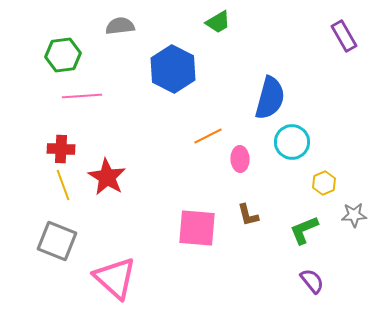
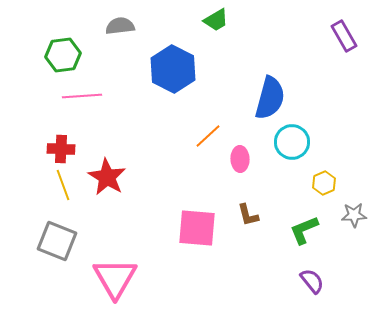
green trapezoid: moved 2 px left, 2 px up
orange line: rotated 16 degrees counterclockwise
pink triangle: rotated 18 degrees clockwise
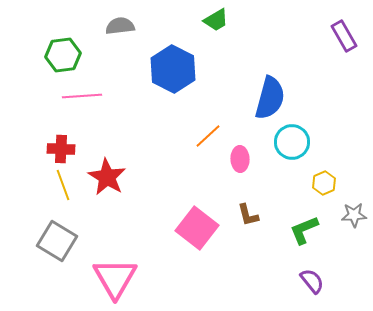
pink square: rotated 33 degrees clockwise
gray square: rotated 9 degrees clockwise
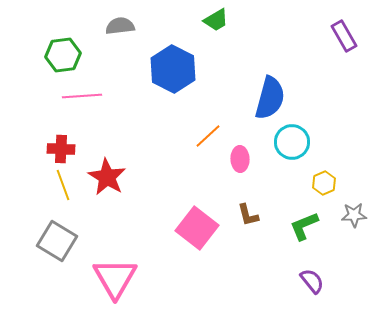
green L-shape: moved 4 px up
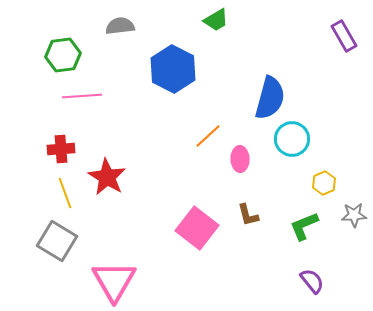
cyan circle: moved 3 px up
red cross: rotated 8 degrees counterclockwise
yellow line: moved 2 px right, 8 px down
pink triangle: moved 1 px left, 3 px down
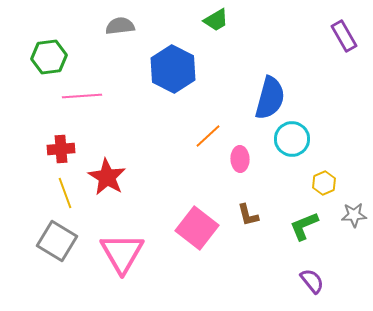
green hexagon: moved 14 px left, 2 px down
pink triangle: moved 8 px right, 28 px up
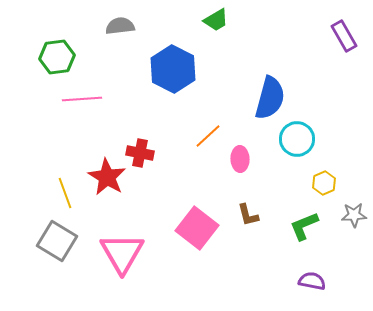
green hexagon: moved 8 px right
pink line: moved 3 px down
cyan circle: moved 5 px right
red cross: moved 79 px right, 4 px down; rotated 16 degrees clockwise
purple semicircle: rotated 40 degrees counterclockwise
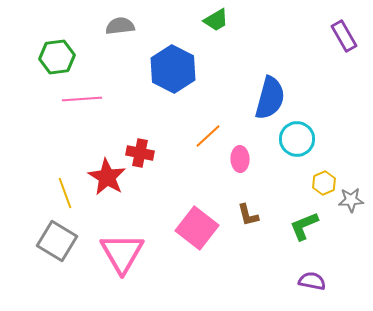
gray star: moved 3 px left, 15 px up
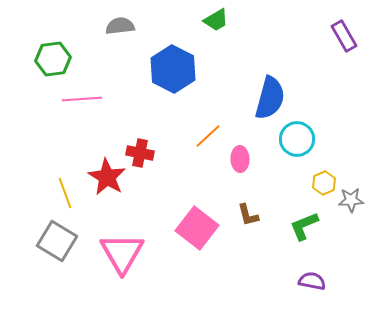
green hexagon: moved 4 px left, 2 px down
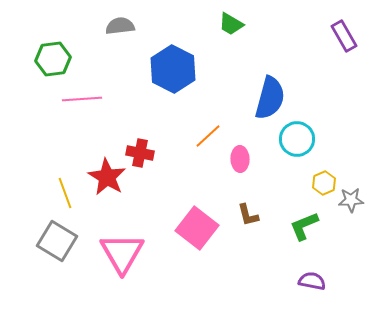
green trapezoid: moved 15 px right, 4 px down; rotated 60 degrees clockwise
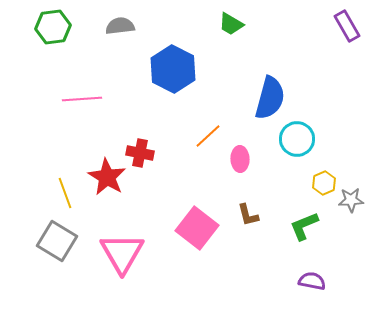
purple rectangle: moved 3 px right, 10 px up
green hexagon: moved 32 px up
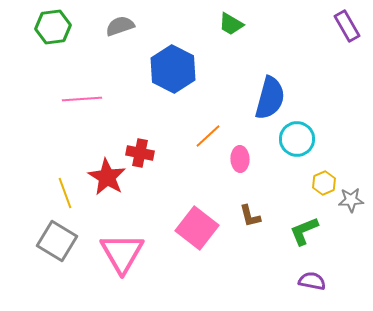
gray semicircle: rotated 12 degrees counterclockwise
brown L-shape: moved 2 px right, 1 px down
green L-shape: moved 5 px down
